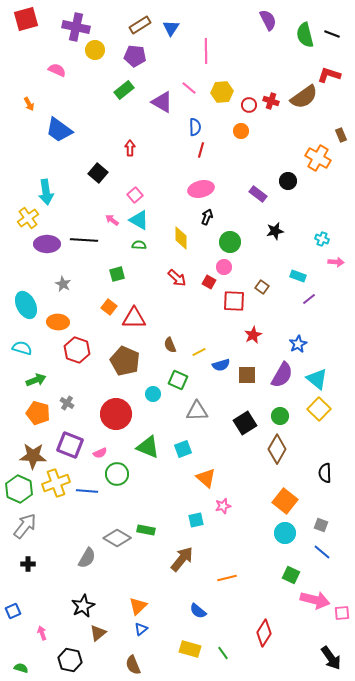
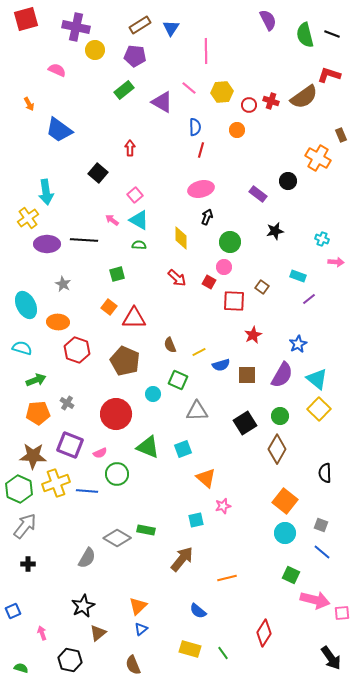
orange circle at (241, 131): moved 4 px left, 1 px up
orange pentagon at (38, 413): rotated 20 degrees counterclockwise
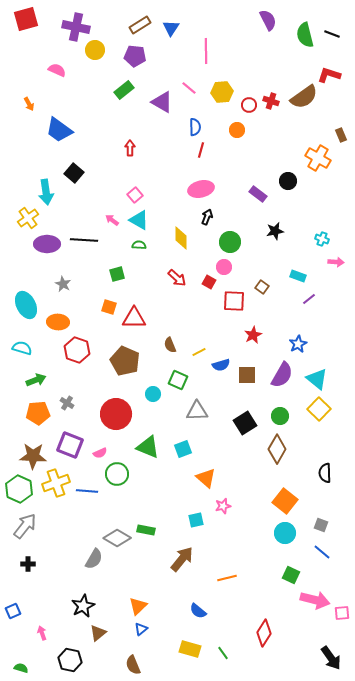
black square at (98, 173): moved 24 px left
orange square at (109, 307): rotated 21 degrees counterclockwise
gray semicircle at (87, 558): moved 7 px right, 1 px down
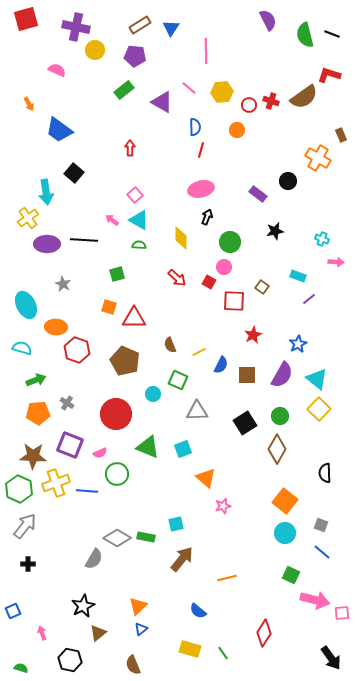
orange ellipse at (58, 322): moved 2 px left, 5 px down
blue semicircle at (221, 365): rotated 48 degrees counterclockwise
cyan square at (196, 520): moved 20 px left, 4 px down
green rectangle at (146, 530): moved 7 px down
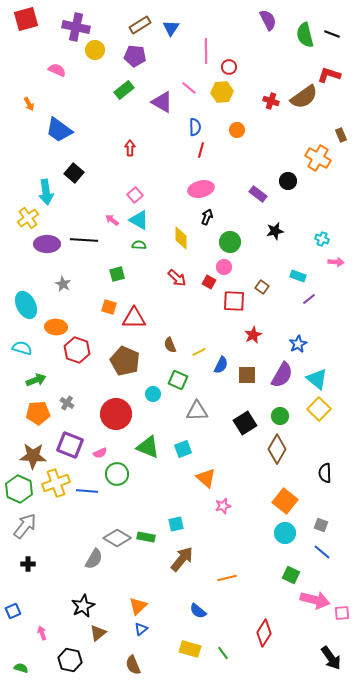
red circle at (249, 105): moved 20 px left, 38 px up
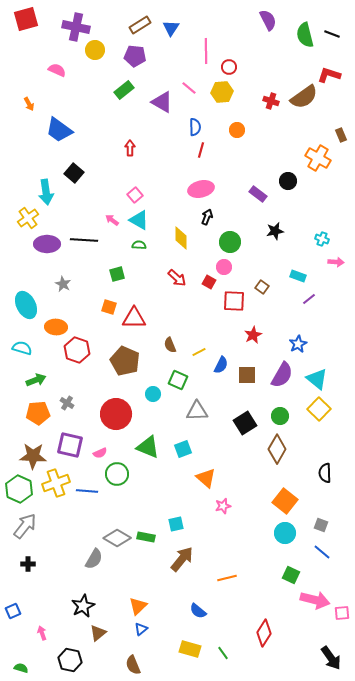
purple square at (70, 445): rotated 8 degrees counterclockwise
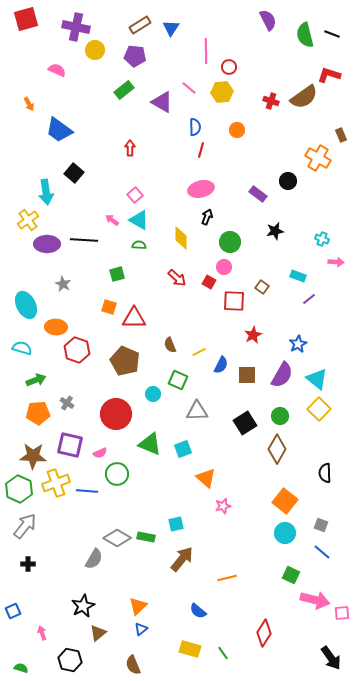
yellow cross at (28, 218): moved 2 px down
green triangle at (148, 447): moved 2 px right, 3 px up
